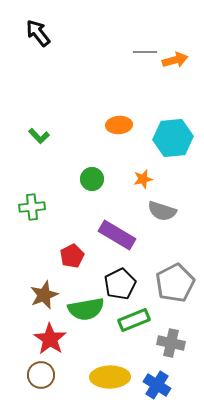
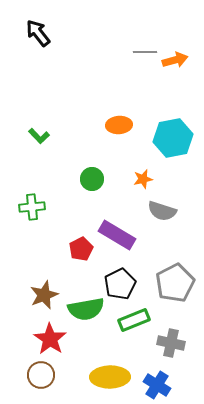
cyan hexagon: rotated 6 degrees counterclockwise
red pentagon: moved 9 px right, 7 px up
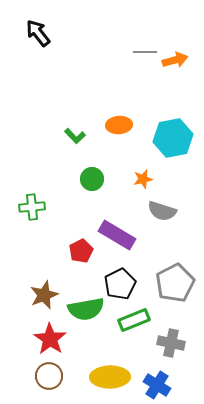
green L-shape: moved 36 px right
red pentagon: moved 2 px down
brown circle: moved 8 px right, 1 px down
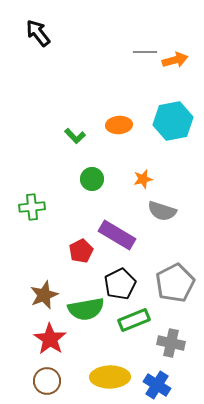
cyan hexagon: moved 17 px up
brown circle: moved 2 px left, 5 px down
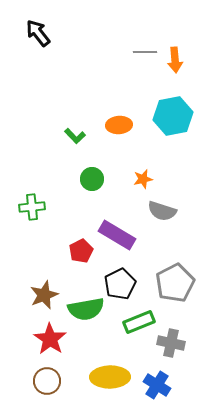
orange arrow: rotated 100 degrees clockwise
cyan hexagon: moved 5 px up
green rectangle: moved 5 px right, 2 px down
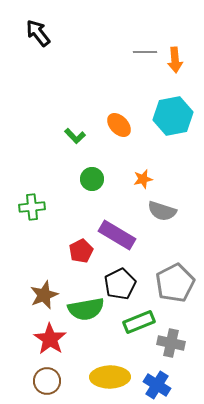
orange ellipse: rotated 50 degrees clockwise
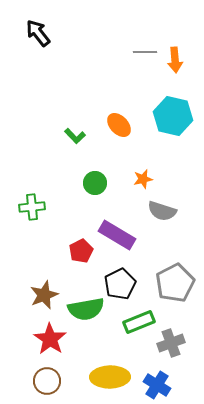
cyan hexagon: rotated 24 degrees clockwise
green circle: moved 3 px right, 4 px down
gray cross: rotated 32 degrees counterclockwise
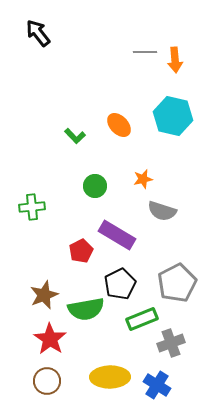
green circle: moved 3 px down
gray pentagon: moved 2 px right
green rectangle: moved 3 px right, 3 px up
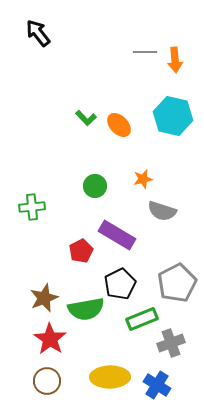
green L-shape: moved 11 px right, 18 px up
brown star: moved 3 px down
